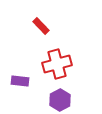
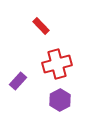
purple rectangle: moved 2 px left; rotated 54 degrees counterclockwise
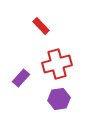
purple rectangle: moved 3 px right, 3 px up
purple hexagon: moved 1 px left, 1 px up; rotated 20 degrees clockwise
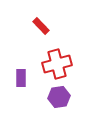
purple rectangle: rotated 42 degrees counterclockwise
purple hexagon: moved 2 px up
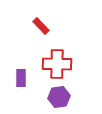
red cross: rotated 16 degrees clockwise
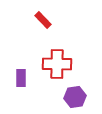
red rectangle: moved 2 px right, 6 px up
purple hexagon: moved 16 px right
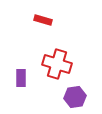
red rectangle: rotated 30 degrees counterclockwise
red cross: rotated 16 degrees clockwise
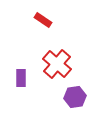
red rectangle: rotated 18 degrees clockwise
red cross: rotated 24 degrees clockwise
